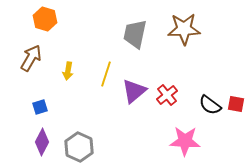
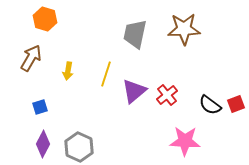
red square: rotated 30 degrees counterclockwise
purple diamond: moved 1 px right, 2 px down
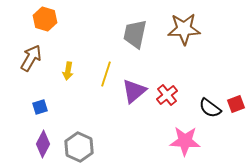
black semicircle: moved 3 px down
